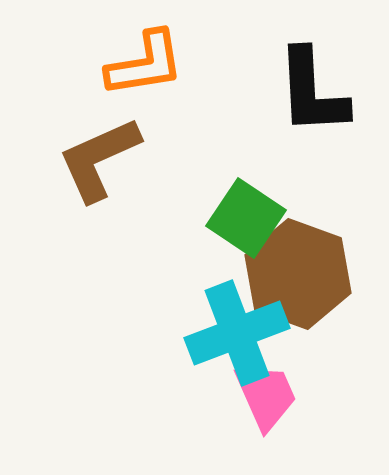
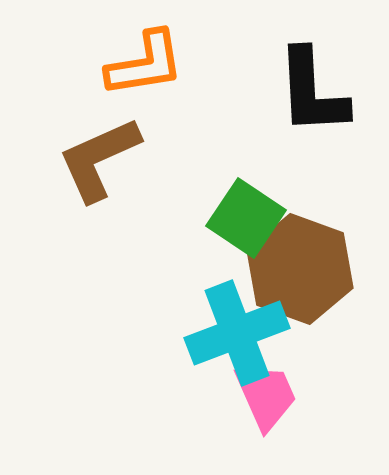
brown hexagon: moved 2 px right, 5 px up
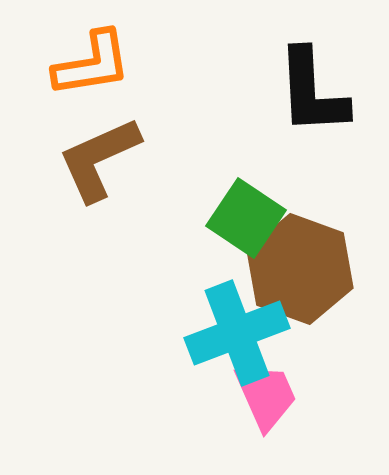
orange L-shape: moved 53 px left
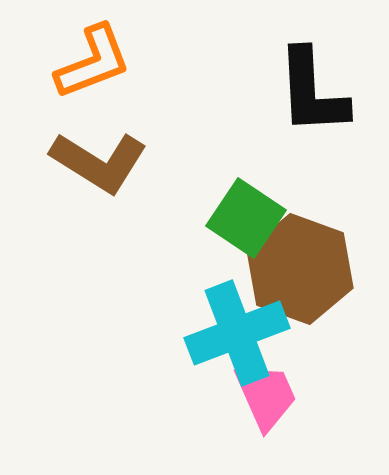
orange L-shape: moved 1 px right, 2 px up; rotated 12 degrees counterclockwise
brown L-shape: moved 3 px down; rotated 124 degrees counterclockwise
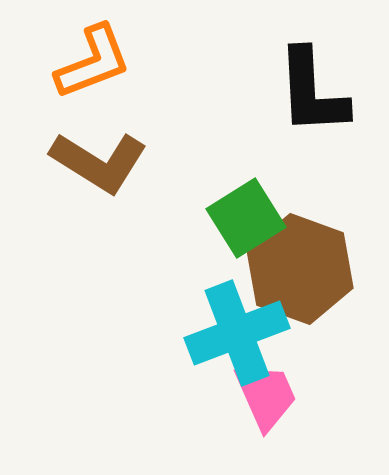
green square: rotated 24 degrees clockwise
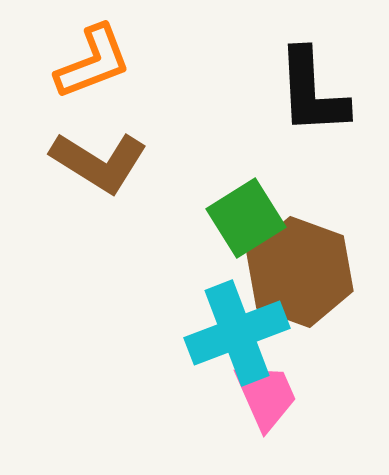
brown hexagon: moved 3 px down
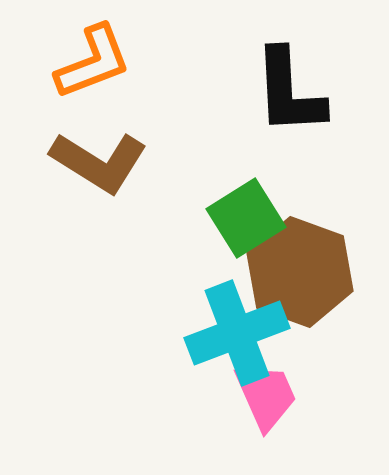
black L-shape: moved 23 px left
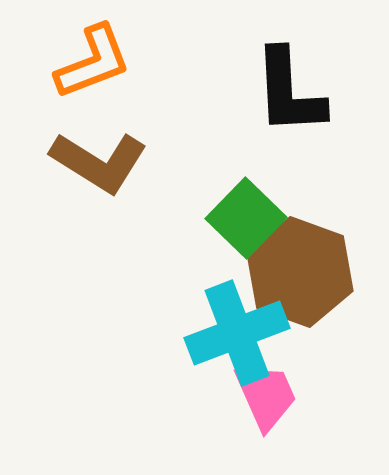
green square: rotated 14 degrees counterclockwise
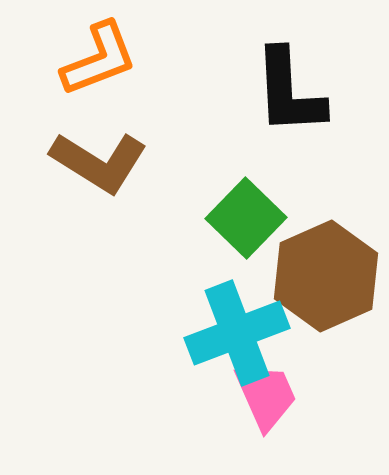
orange L-shape: moved 6 px right, 3 px up
brown hexagon: moved 26 px right, 4 px down; rotated 16 degrees clockwise
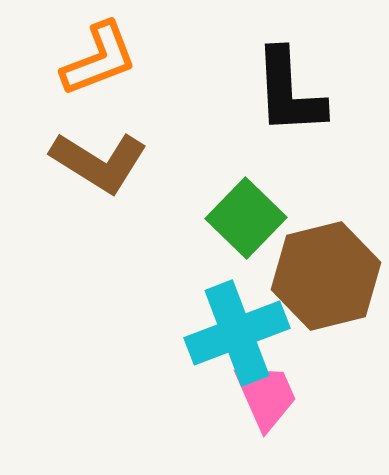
brown hexagon: rotated 10 degrees clockwise
